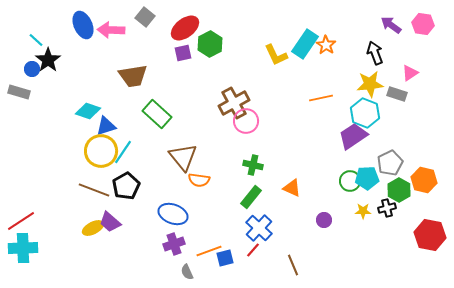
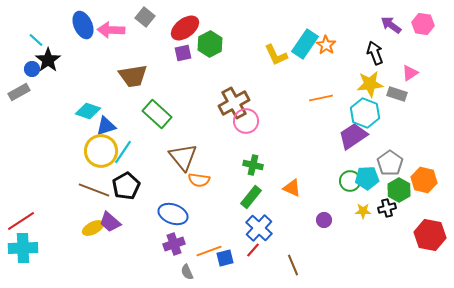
gray rectangle at (19, 92): rotated 45 degrees counterclockwise
gray pentagon at (390, 163): rotated 10 degrees counterclockwise
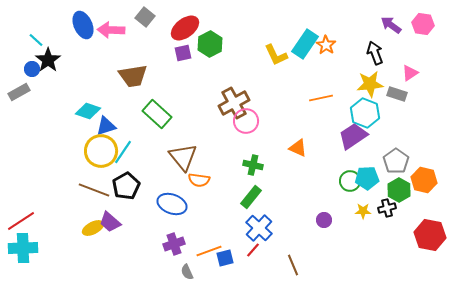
gray pentagon at (390, 163): moved 6 px right, 2 px up
orange triangle at (292, 188): moved 6 px right, 40 px up
blue ellipse at (173, 214): moved 1 px left, 10 px up
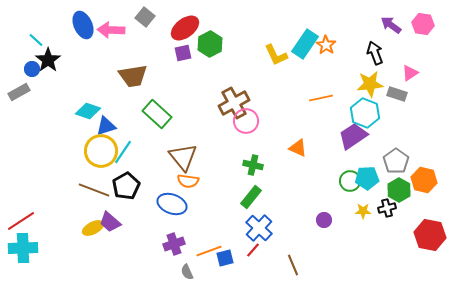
orange semicircle at (199, 180): moved 11 px left, 1 px down
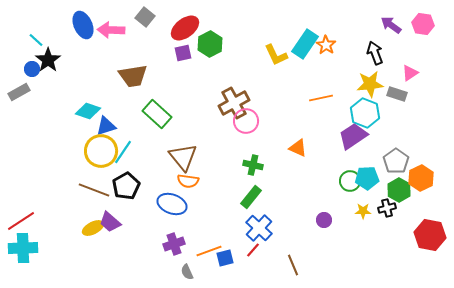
orange hexagon at (424, 180): moved 3 px left, 2 px up; rotated 20 degrees clockwise
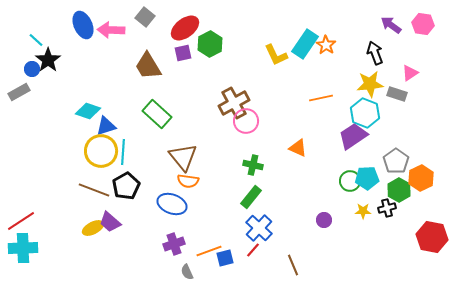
brown trapezoid at (133, 76): moved 15 px right, 10 px up; rotated 68 degrees clockwise
cyan line at (123, 152): rotated 30 degrees counterclockwise
red hexagon at (430, 235): moved 2 px right, 2 px down
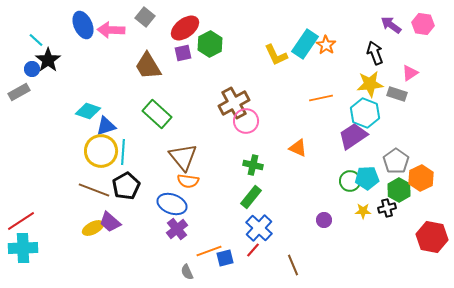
purple cross at (174, 244): moved 3 px right, 15 px up; rotated 20 degrees counterclockwise
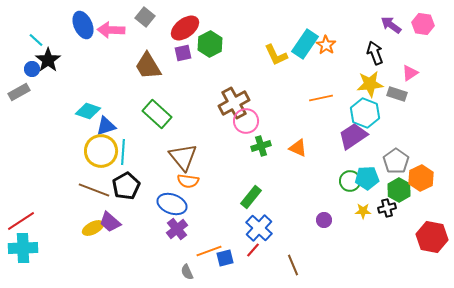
green cross at (253, 165): moved 8 px right, 19 px up; rotated 30 degrees counterclockwise
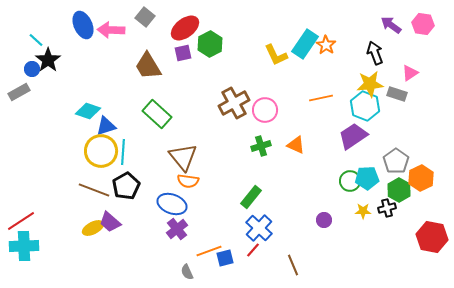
cyan hexagon at (365, 113): moved 7 px up
pink circle at (246, 121): moved 19 px right, 11 px up
orange triangle at (298, 148): moved 2 px left, 3 px up
cyan cross at (23, 248): moved 1 px right, 2 px up
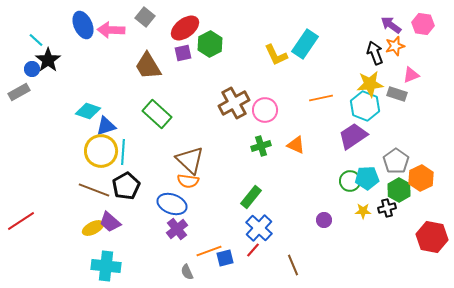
orange star at (326, 45): moved 69 px right, 1 px down; rotated 24 degrees clockwise
pink triangle at (410, 73): moved 1 px right, 2 px down; rotated 12 degrees clockwise
brown triangle at (183, 157): moved 7 px right, 3 px down; rotated 8 degrees counterclockwise
cyan cross at (24, 246): moved 82 px right, 20 px down; rotated 8 degrees clockwise
